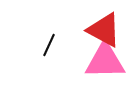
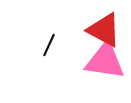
pink triangle: rotated 9 degrees clockwise
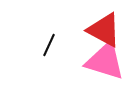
pink triangle: rotated 9 degrees clockwise
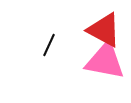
pink triangle: rotated 6 degrees counterclockwise
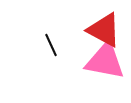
black line: moved 2 px right; rotated 50 degrees counterclockwise
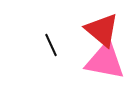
red triangle: moved 2 px left; rotated 12 degrees clockwise
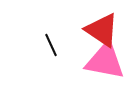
red triangle: rotated 6 degrees counterclockwise
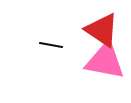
black line: rotated 55 degrees counterclockwise
